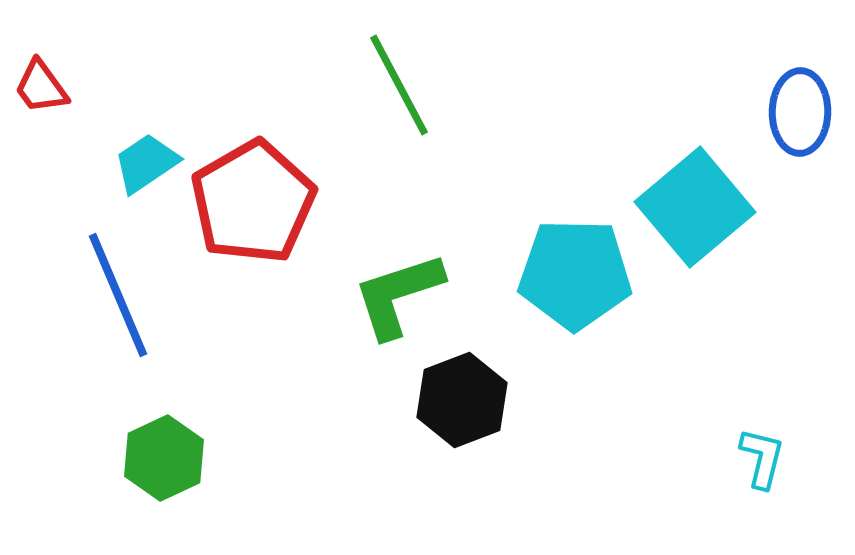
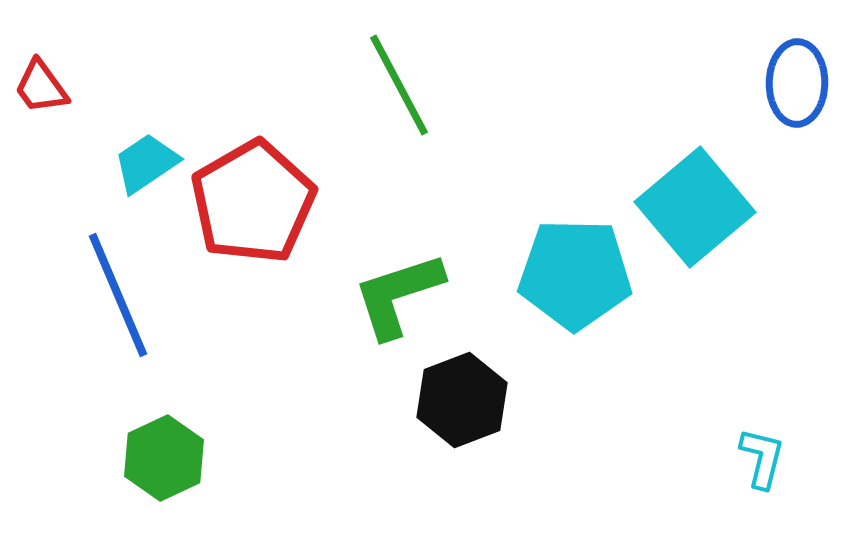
blue ellipse: moved 3 px left, 29 px up
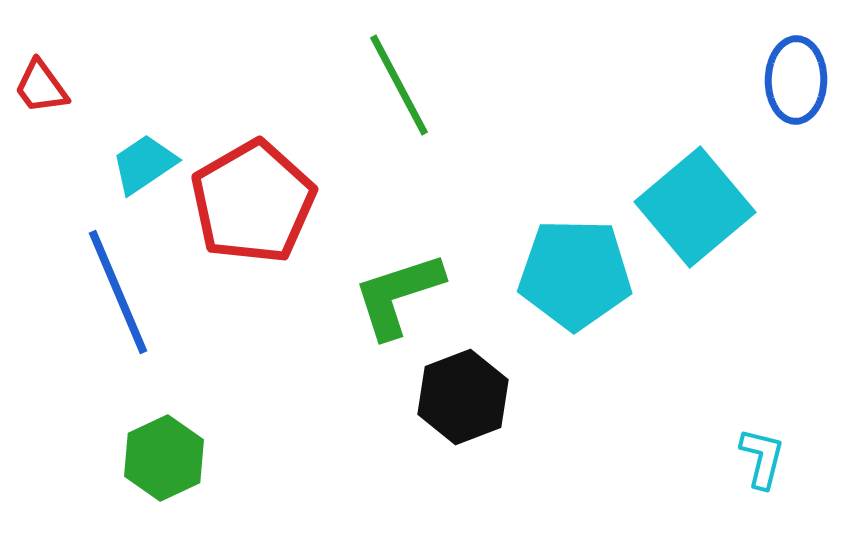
blue ellipse: moved 1 px left, 3 px up
cyan trapezoid: moved 2 px left, 1 px down
blue line: moved 3 px up
black hexagon: moved 1 px right, 3 px up
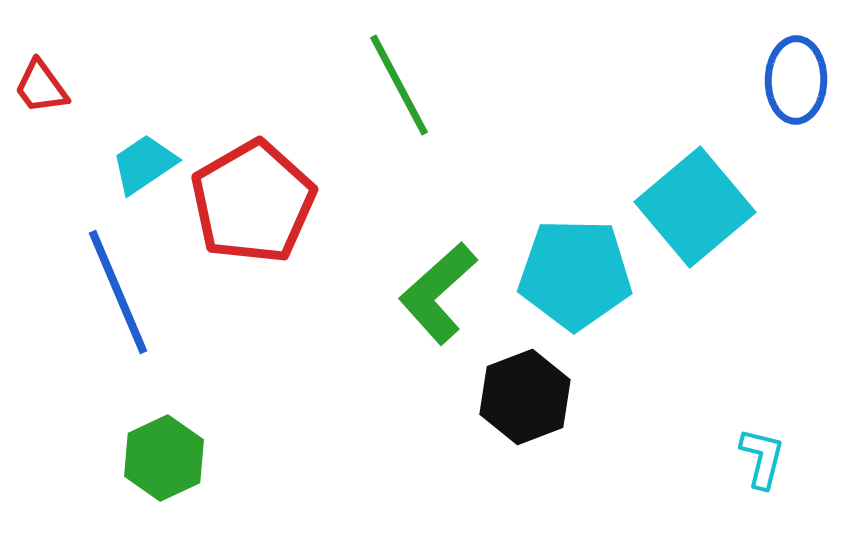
green L-shape: moved 40 px right, 2 px up; rotated 24 degrees counterclockwise
black hexagon: moved 62 px right
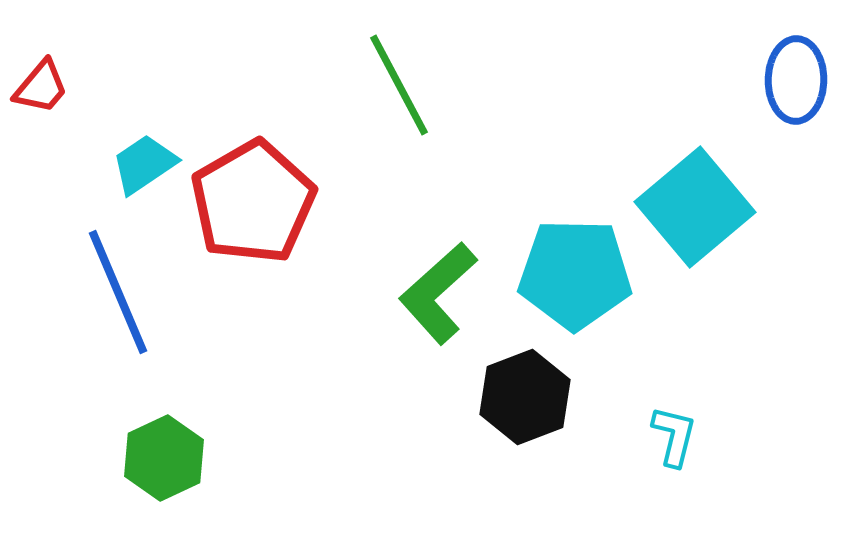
red trapezoid: rotated 104 degrees counterclockwise
cyan L-shape: moved 88 px left, 22 px up
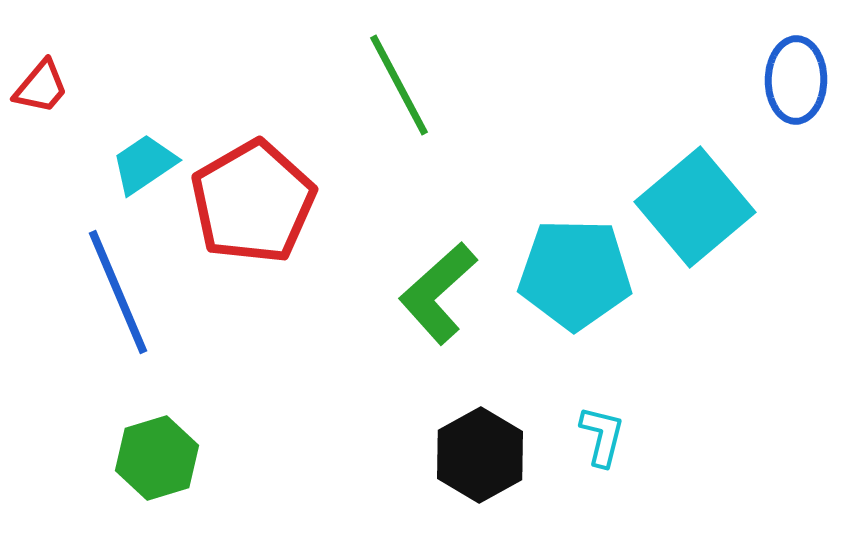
black hexagon: moved 45 px left, 58 px down; rotated 8 degrees counterclockwise
cyan L-shape: moved 72 px left
green hexagon: moved 7 px left; rotated 8 degrees clockwise
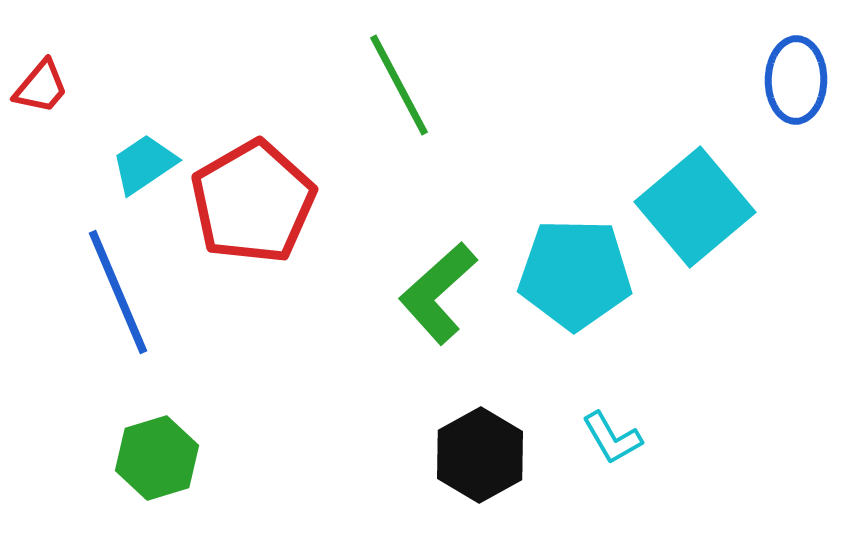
cyan L-shape: moved 10 px right, 2 px down; rotated 136 degrees clockwise
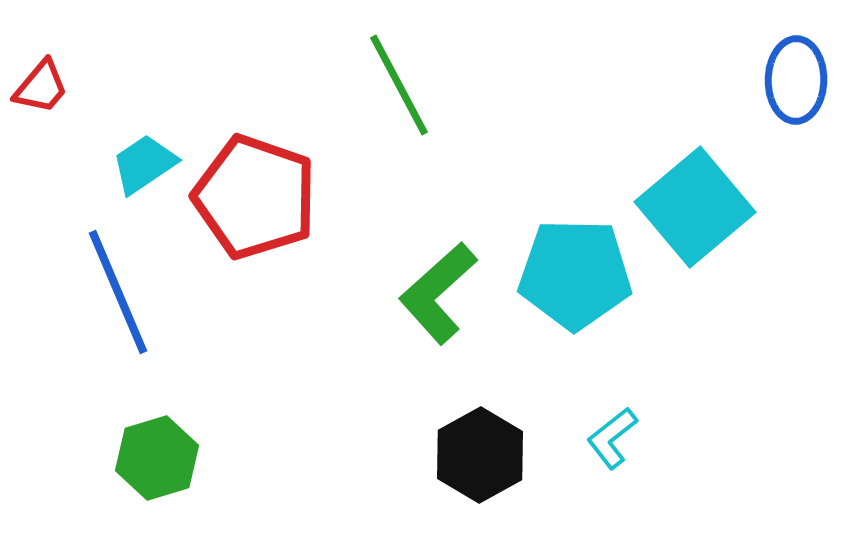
red pentagon: moved 2 px right, 5 px up; rotated 23 degrees counterclockwise
cyan L-shape: rotated 82 degrees clockwise
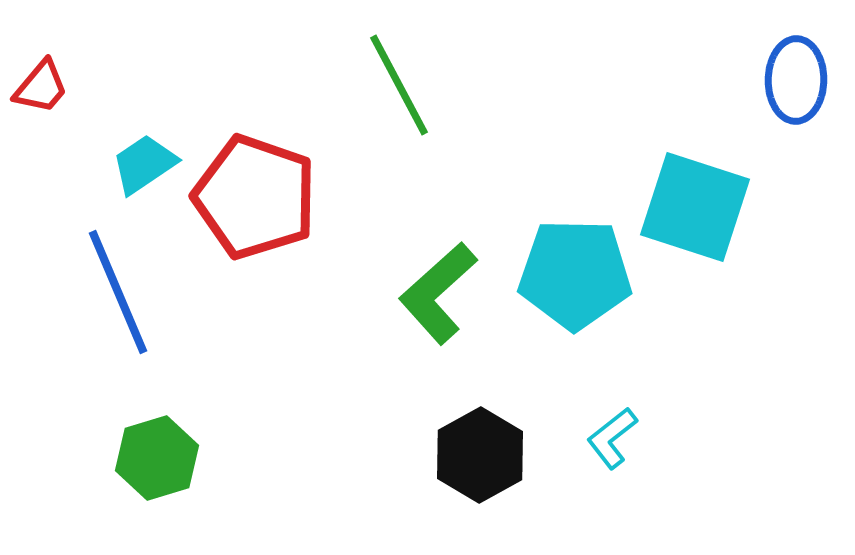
cyan square: rotated 32 degrees counterclockwise
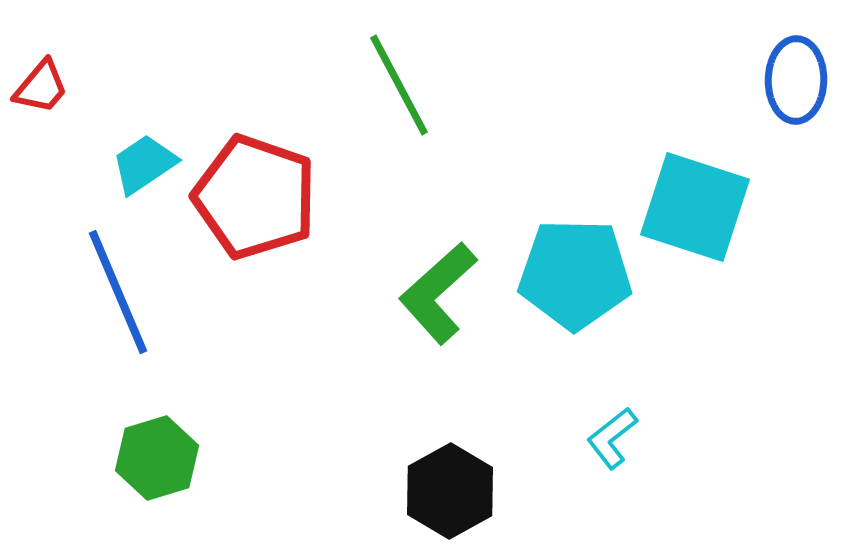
black hexagon: moved 30 px left, 36 px down
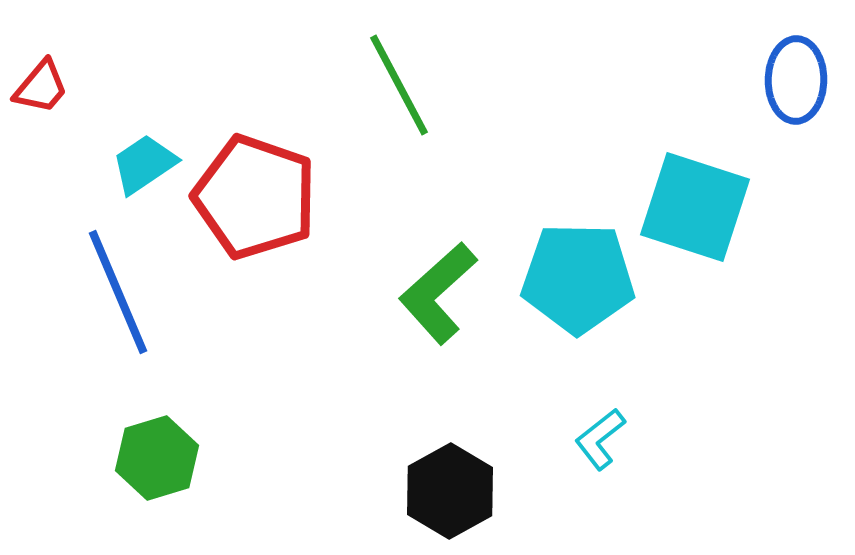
cyan pentagon: moved 3 px right, 4 px down
cyan L-shape: moved 12 px left, 1 px down
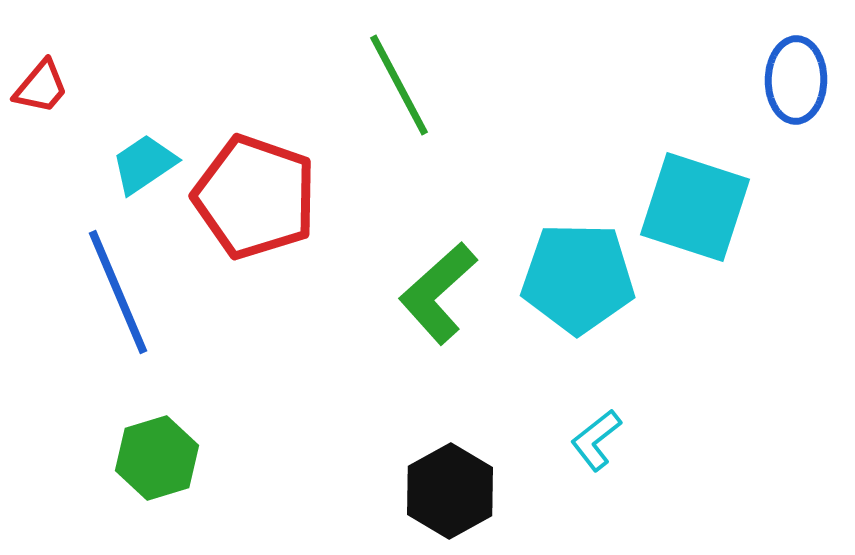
cyan L-shape: moved 4 px left, 1 px down
